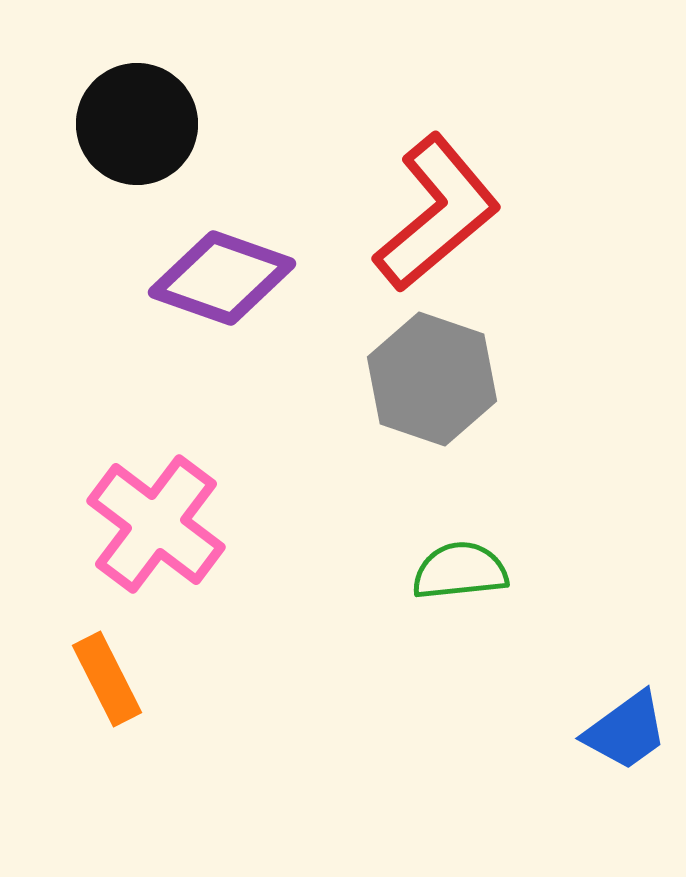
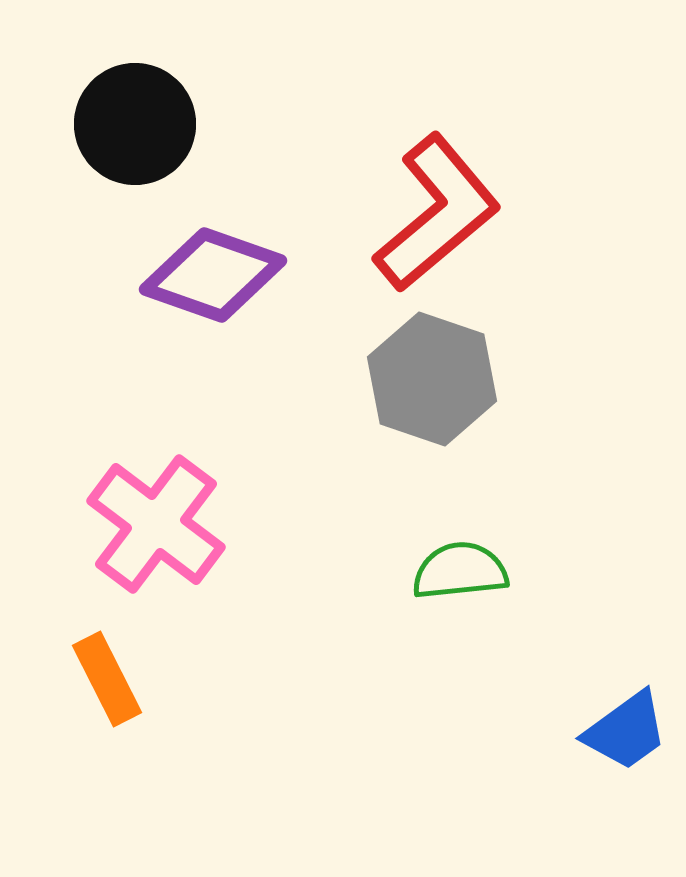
black circle: moved 2 px left
purple diamond: moved 9 px left, 3 px up
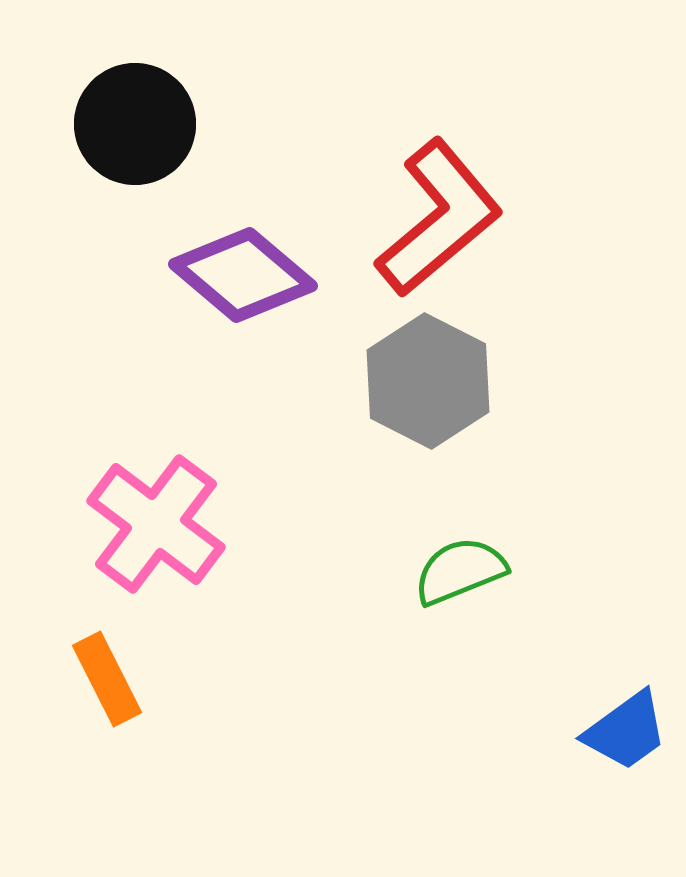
red L-shape: moved 2 px right, 5 px down
purple diamond: moved 30 px right; rotated 21 degrees clockwise
gray hexagon: moved 4 px left, 2 px down; rotated 8 degrees clockwise
green semicircle: rotated 16 degrees counterclockwise
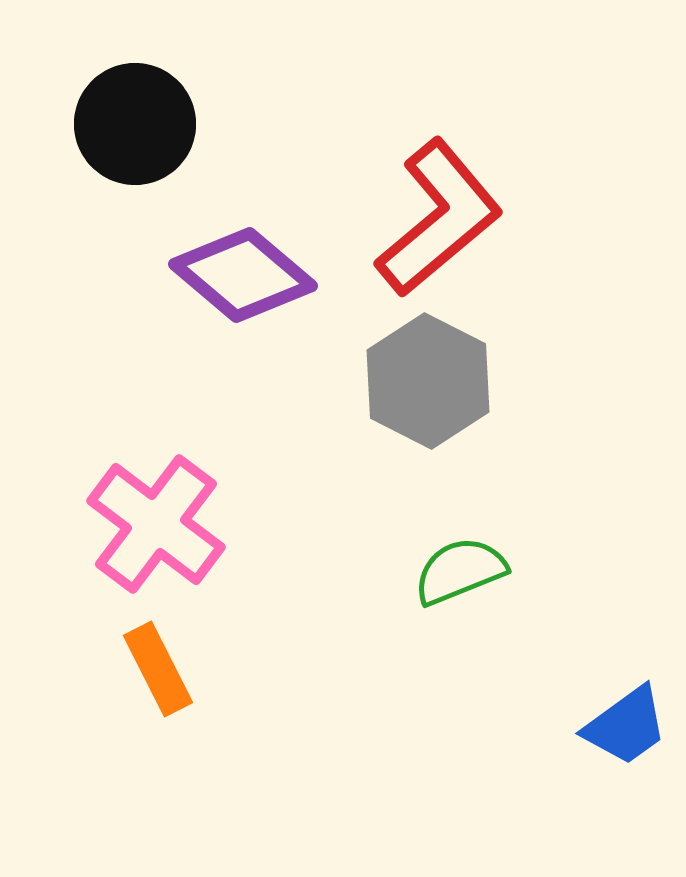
orange rectangle: moved 51 px right, 10 px up
blue trapezoid: moved 5 px up
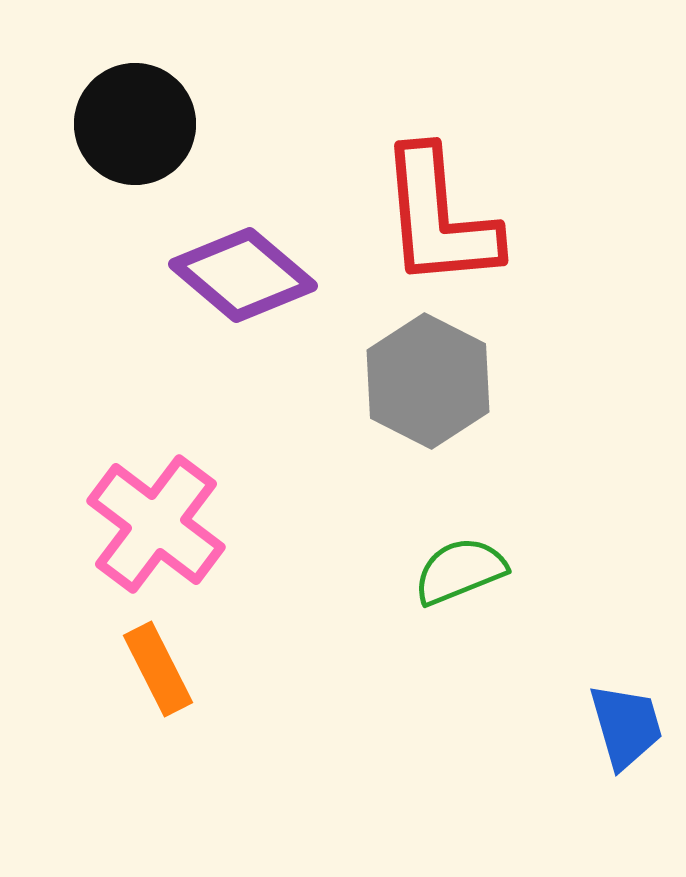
red L-shape: rotated 125 degrees clockwise
blue trapezoid: rotated 70 degrees counterclockwise
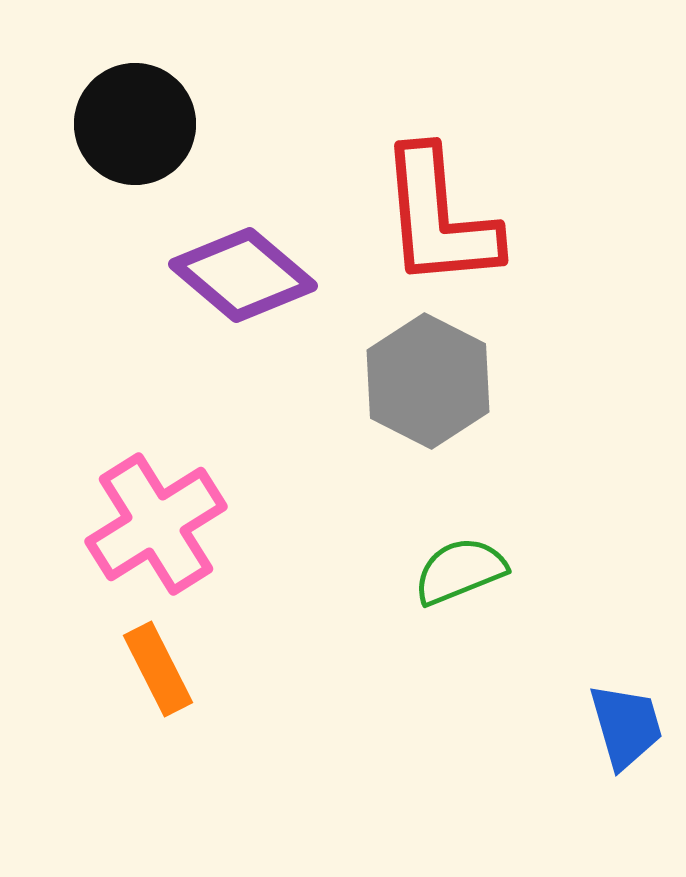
pink cross: rotated 21 degrees clockwise
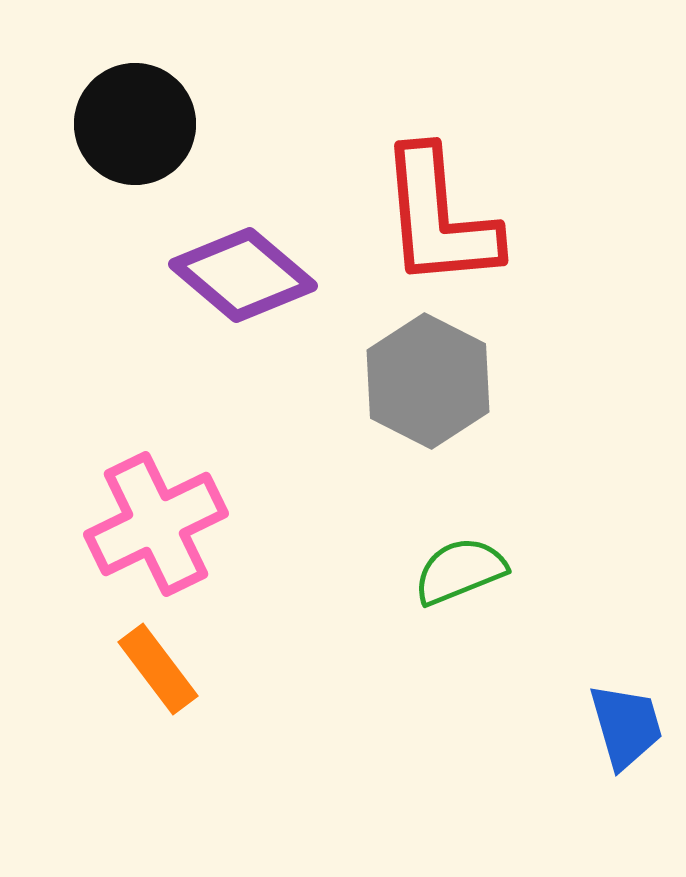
pink cross: rotated 6 degrees clockwise
orange rectangle: rotated 10 degrees counterclockwise
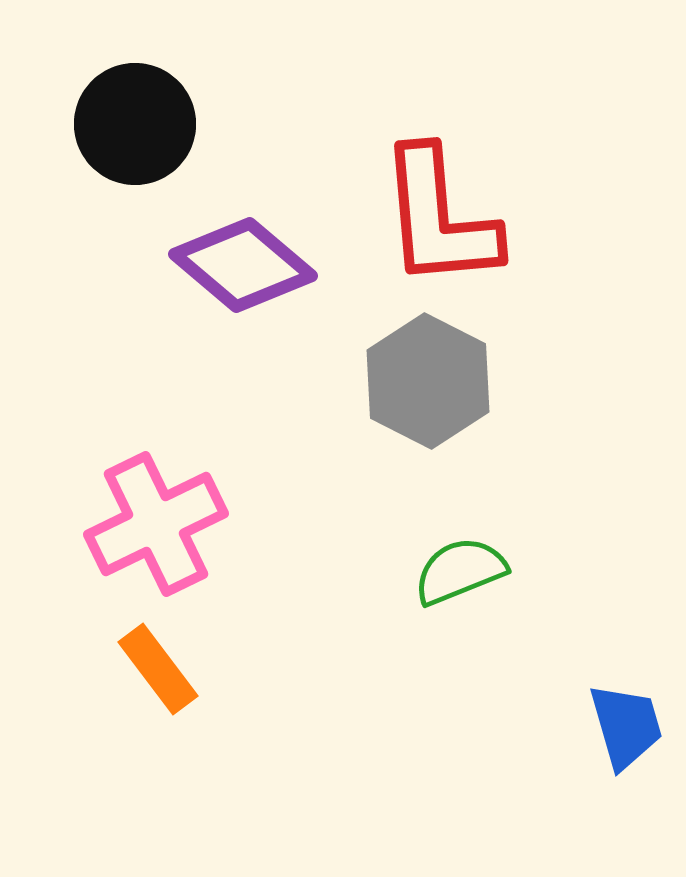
purple diamond: moved 10 px up
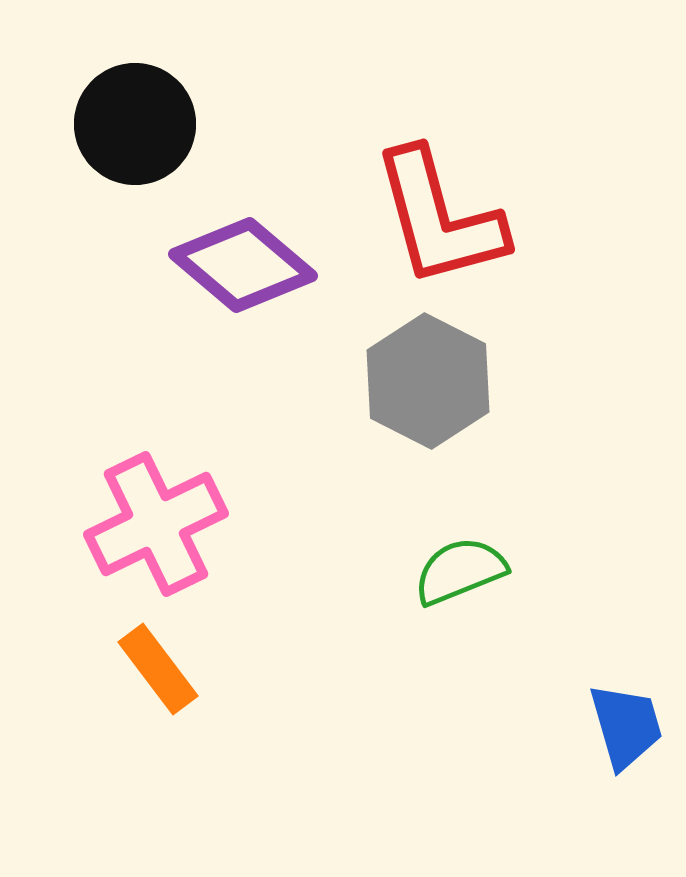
red L-shape: rotated 10 degrees counterclockwise
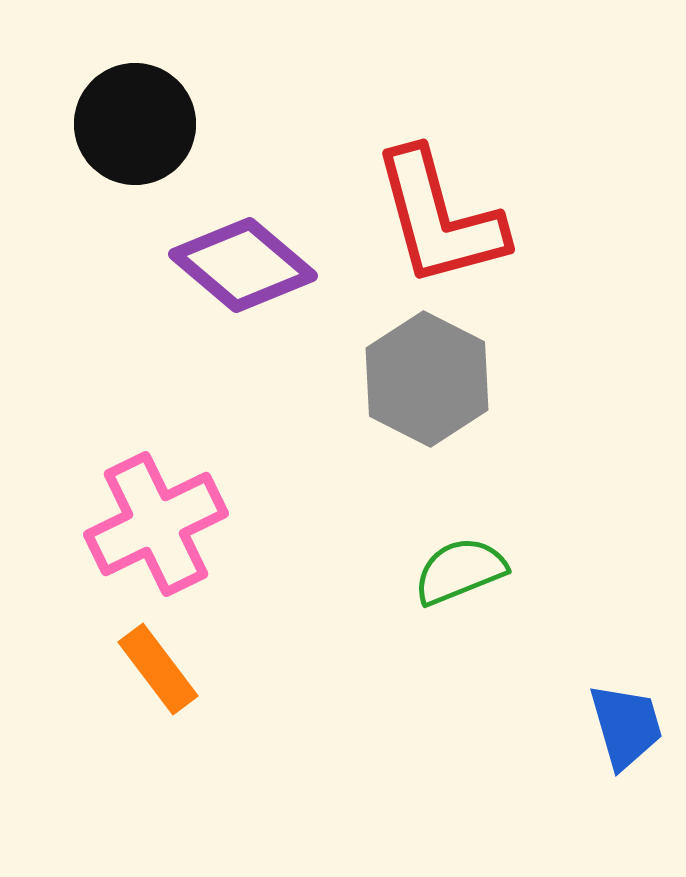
gray hexagon: moved 1 px left, 2 px up
